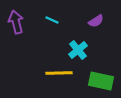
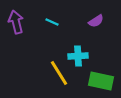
cyan line: moved 2 px down
cyan cross: moved 6 px down; rotated 36 degrees clockwise
yellow line: rotated 60 degrees clockwise
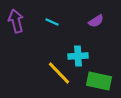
purple arrow: moved 1 px up
yellow line: rotated 12 degrees counterclockwise
green rectangle: moved 2 px left
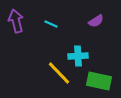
cyan line: moved 1 px left, 2 px down
